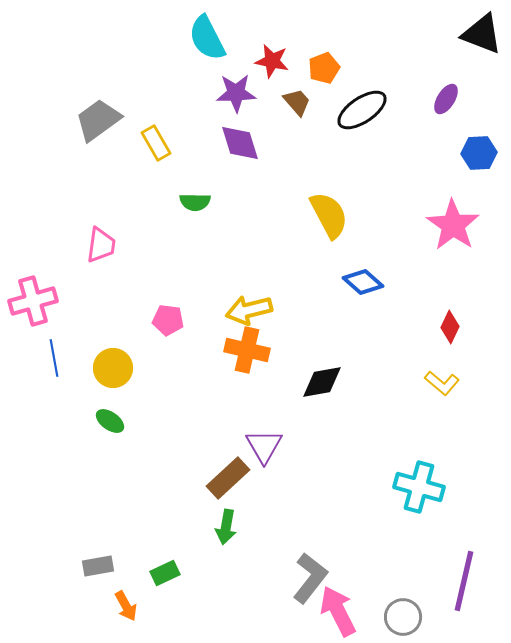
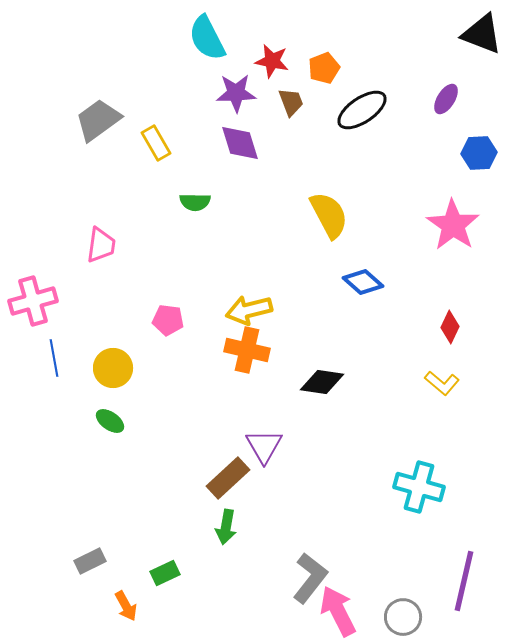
brown trapezoid: moved 6 px left; rotated 20 degrees clockwise
black diamond: rotated 18 degrees clockwise
gray rectangle: moved 8 px left, 5 px up; rotated 16 degrees counterclockwise
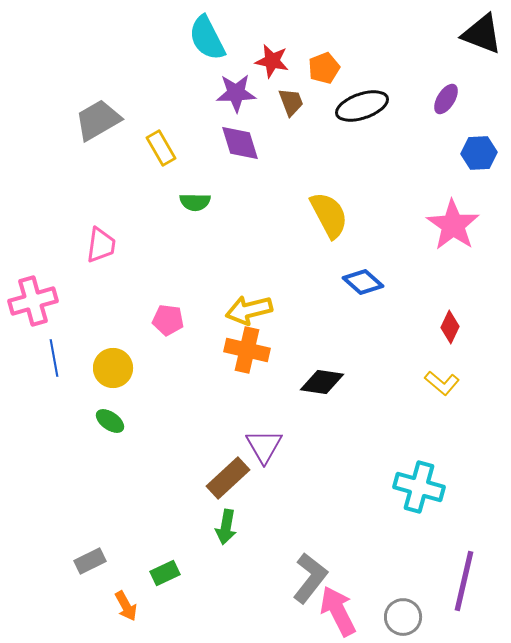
black ellipse: moved 4 px up; rotated 15 degrees clockwise
gray trapezoid: rotated 6 degrees clockwise
yellow rectangle: moved 5 px right, 5 px down
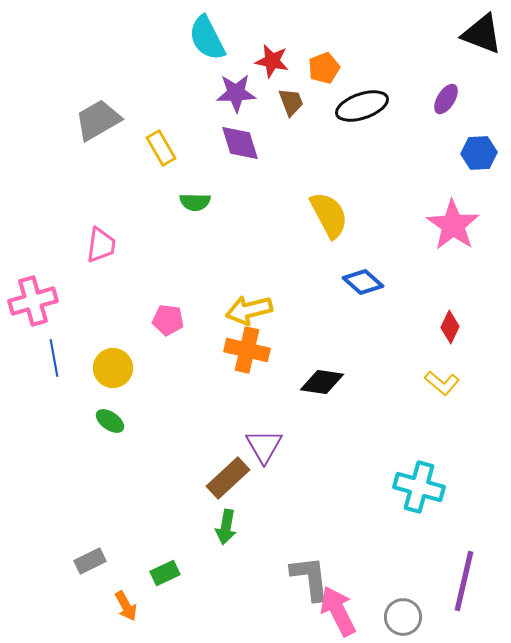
gray L-shape: rotated 45 degrees counterclockwise
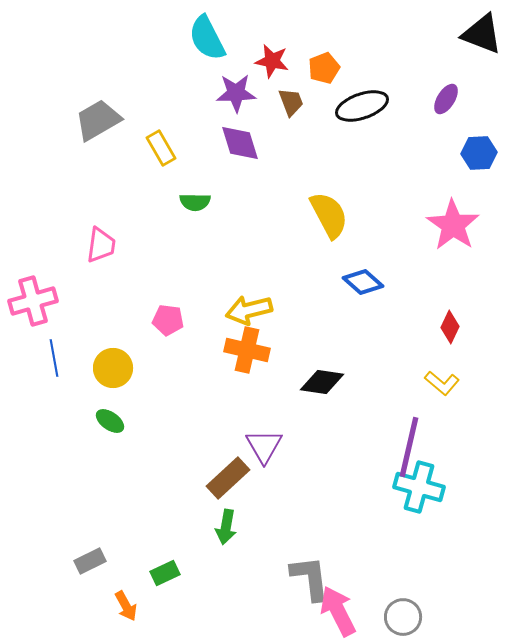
purple line: moved 55 px left, 134 px up
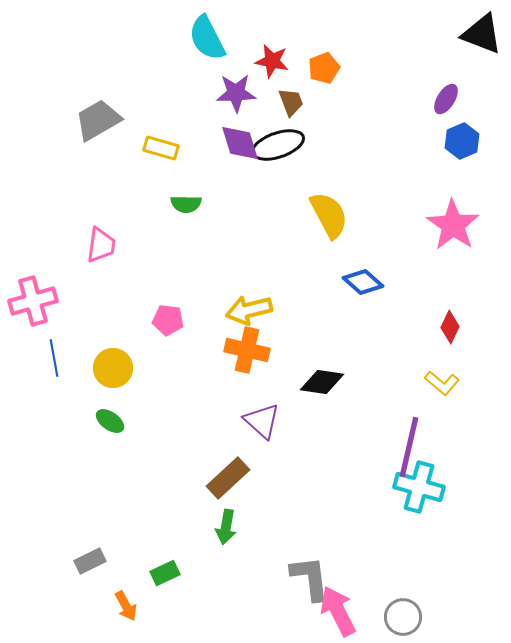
black ellipse: moved 84 px left, 39 px down
yellow rectangle: rotated 44 degrees counterclockwise
blue hexagon: moved 17 px left, 12 px up; rotated 20 degrees counterclockwise
green semicircle: moved 9 px left, 2 px down
purple triangle: moved 2 px left, 25 px up; rotated 18 degrees counterclockwise
